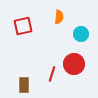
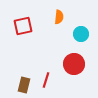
red line: moved 6 px left, 6 px down
brown rectangle: rotated 14 degrees clockwise
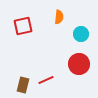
red circle: moved 5 px right
red line: rotated 49 degrees clockwise
brown rectangle: moved 1 px left
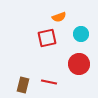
orange semicircle: rotated 64 degrees clockwise
red square: moved 24 px right, 12 px down
red line: moved 3 px right, 2 px down; rotated 35 degrees clockwise
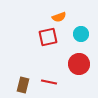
red square: moved 1 px right, 1 px up
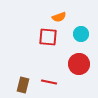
red square: rotated 18 degrees clockwise
